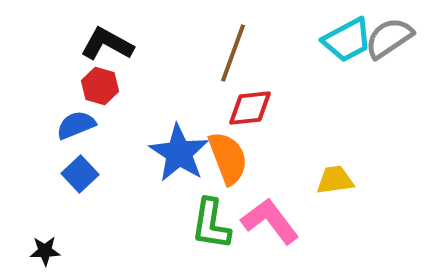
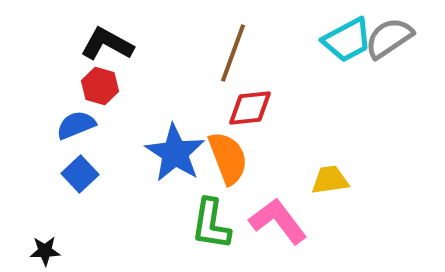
blue star: moved 4 px left
yellow trapezoid: moved 5 px left
pink L-shape: moved 8 px right
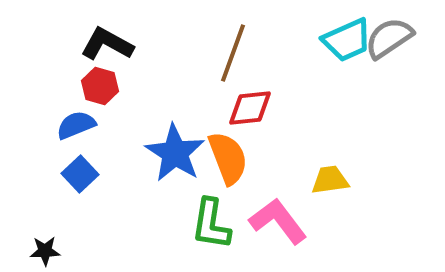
cyan trapezoid: rotated 4 degrees clockwise
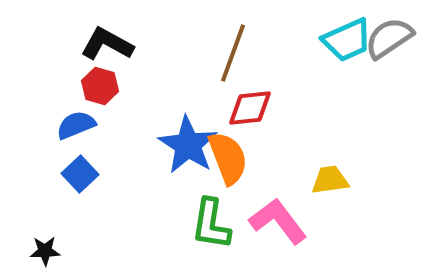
blue star: moved 13 px right, 8 px up
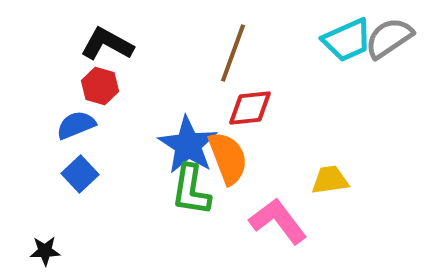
green L-shape: moved 20 px left, 34 px up
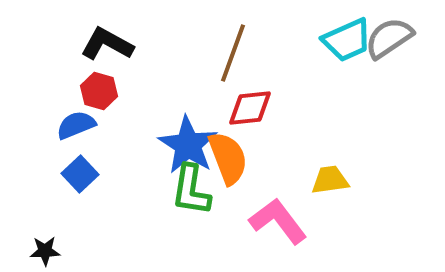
red hexagon: moved 1 px left, 5 px down
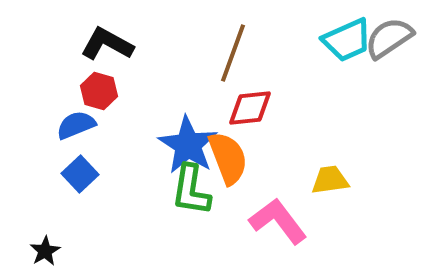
black star: rotated 28 degrees counterclockwise
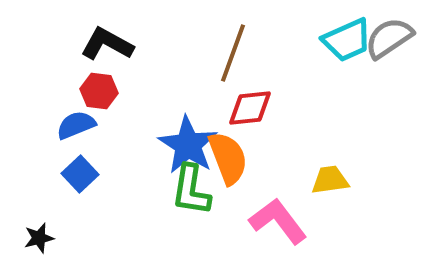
red hexagon: rotated 9 degrees counterclockwise
black star: moved 6 px left, 13 px up; rotated 16 degrees clockwise
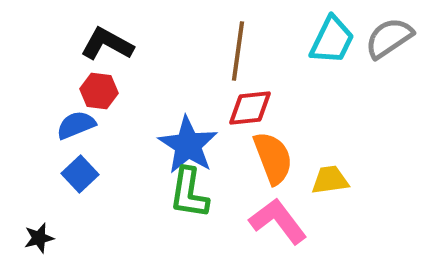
cyan trapezoid: moved 15 px left; rotated 40 degrees counterclockwise
brown line: moved 5 px right, 2 px up; rotated 12 degrees counterclockwise
orange semicircle: moved 45 px right
green L-shape: moved 2 px left, 3 px down
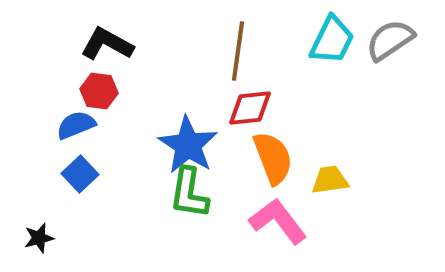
gray semicircle: moved 1 px right, 2 px down
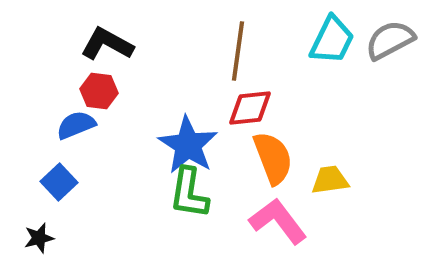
gray semicircle: rotated 6 degrees clockwise
blue square: moved 21 px left, 8 px down
